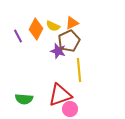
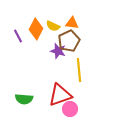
orange triangle: rotated 32 degrees clockwise
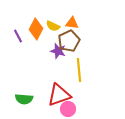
red triangle: moved 1 px left
pink circle: moved 2 px left
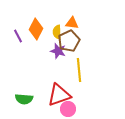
yellow semicircle: moved 4 px right, 6 px down; rotated 64 degrees clockwise
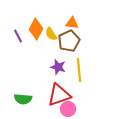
yellow semicircle: moved 6 px left, 2 px down; rotated 32 degrees counterclockwise
purple star: moved 16 px down
green semicircle: moved 1 px left
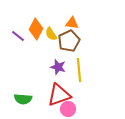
purple line: rotated 24 degrees counterclockwise
